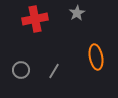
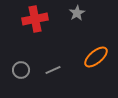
orange ellipse: rotated 60 degrees clockwise
gray line: moved 1 px left, 1 px up; rotated 35 degrees clockwise
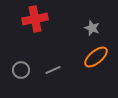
gray star: moved 15 px right, 15 px down; rotated 21 degrees counterclockwise
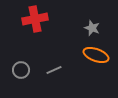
orange ellipse: moved 2 px up; rotated 60 degrees clockwise
gray line: moved 1 px right
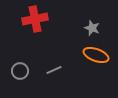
gray circle: moved 1 px left, 1 px down
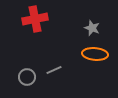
orange ellipse: moved 1 px left, 1 px up; rotated 15 degrees counterclockwise
gray circle: moved 7 px right, 6 px down
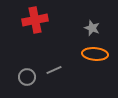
red cross: moved 1 px down
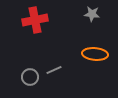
gray star: moved 14 px up; rotated 14 degrees counterclockwise
gray circle: moved 3 px right
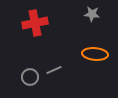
red cross: moved 3 px down
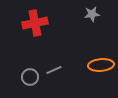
gray star: rotated 14 degrees counterclockwise
orange ellipse: moved 6 px right, 11 px down; rotated 10 degrees counterclockwise
